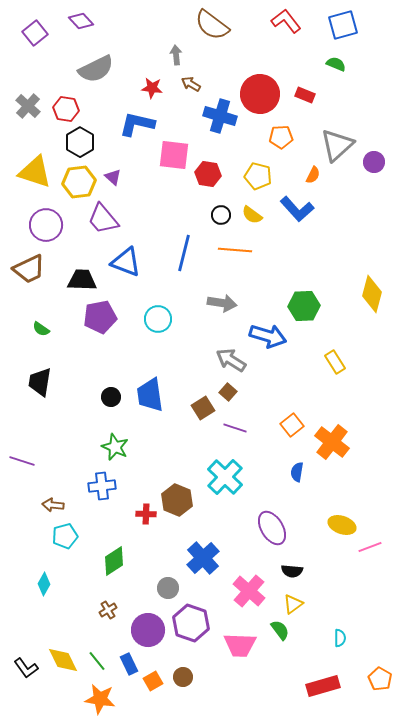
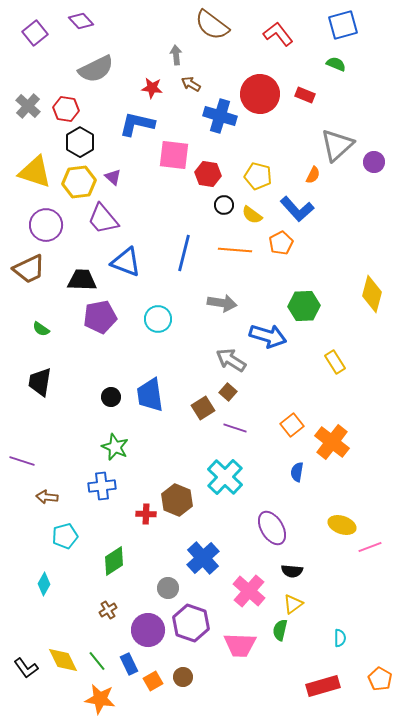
red L-shape at (286, 21): moved 8 px left, 13 px down
orange pentagon at (281, 137): moved 106 px down; rotated 25 degrees counterclockwise
black circle at (221, 215): moved 3 px right, 10 px up
brown arrow at (53, 505): moved 6 px left, 8 px up
green semicircle at (280, 630): rotated 130 degrees counterclockwise
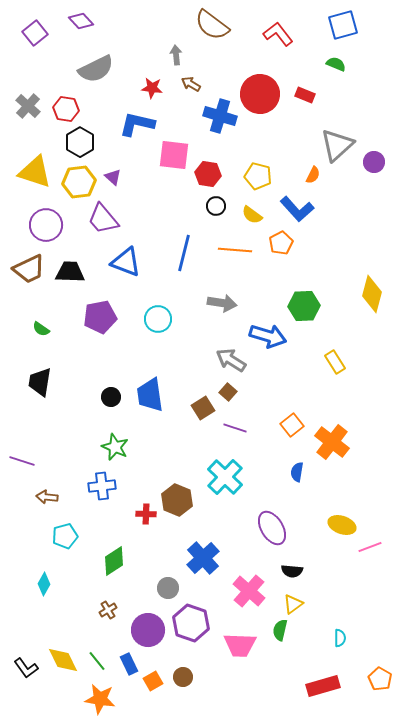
black circle at (224, 205): moved 8 px left, 1 px down
black trapezoid at (82, 280): moved 12 px left, 8 px up
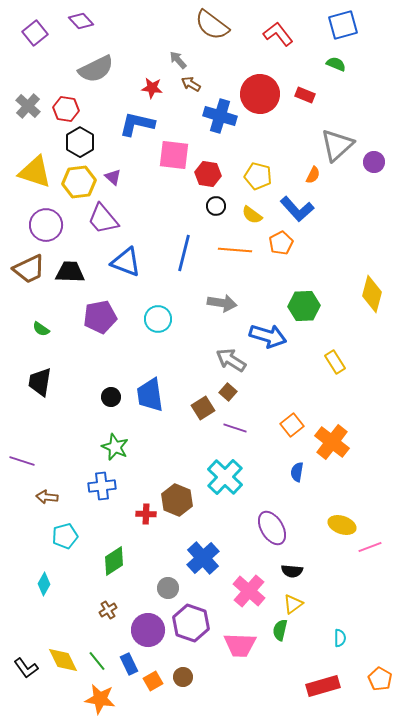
gray arrow at (176, 55): moved 2 px right, 5 px down; rotated 36 degrees counterclockwise
